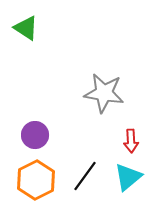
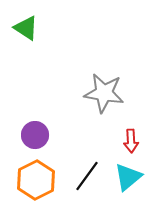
black line: moved 2 px right
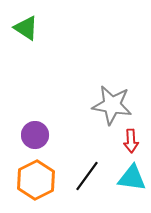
gray star: moved 8 px right, 12 px down
cyan triangle: moved 4 px right, 1 px down; rotated 48 degrees clockwise
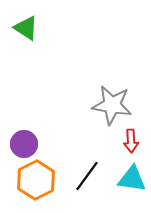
purple circle: moved 11 px left, 9 px down
cyan triangle: moved 1 px down
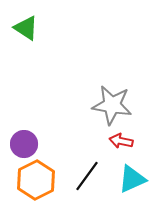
red arrow: moved 10 px left; rotated 105 degrees clockwise
cyan triangle: rotated 32 degrees counterclockwise
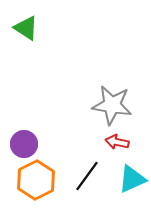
red arrow: moved 4 px left, 1 px down
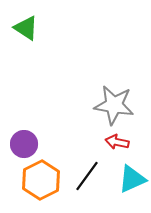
gray star: moved 2 px right
orange hexagon: moved 5 px right
